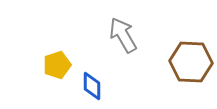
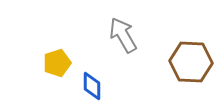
yellow pentagon: moved 2 px up
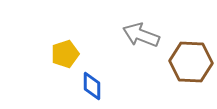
gray arrow: moved 18 px right; rotated 39 degrees counterclockwise
yellow pentagon: moved 8 px right, 9 px up
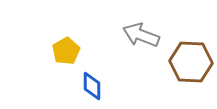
yellow pentagon: moved 1 px right, 3 px up; rotated 12 degrees counterclockwise
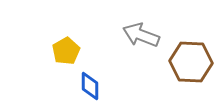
blue diamond: moved 2 px left
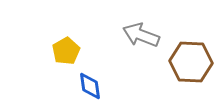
blue diamond: rotated 8 degrees counterclockwise
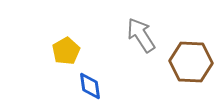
gray arrow: rotated 36 degrees clockwise
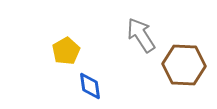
brown hexagon: moved 7 px left, 3 px down
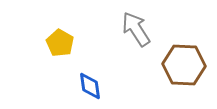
gray arrow: moved 5 px left, 6 px up
yellow pentagon: moved 6 px left, 8 px up; rotated 12 degrees counterclockwise
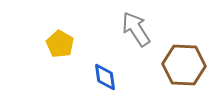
yellow pentagon: moved 1 px down
blue diamond: moved 15 px right, 9 px up
